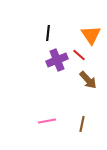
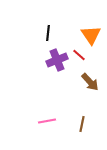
brown arrow: moved 2 px right, 2 px down
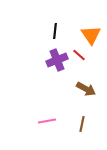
black line: moved 7 px right, 2 px up
brown arrow: moved 4 px left, 7 px down; rotated 18 degrees counterclockwise
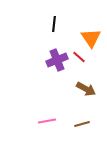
black line: moved 1 px left, 7 px up
orange triangle: moved 3 px down
red line: moved 2 px down
brown line: rotated 63 degrees clockwise
